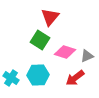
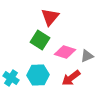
red arrow: moved 4 px left
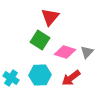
gray triangle: moved 4 px up; rotated 24 degrees counterclockwise
cyan hexagon: moved 2 px right
